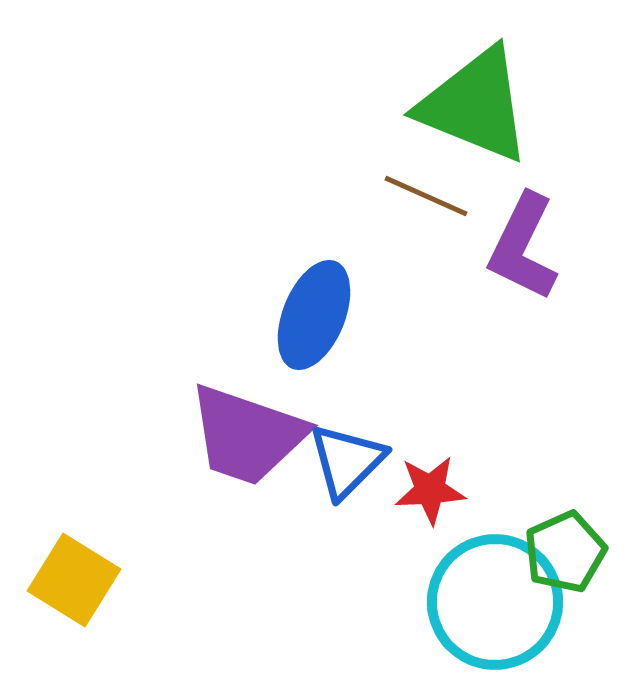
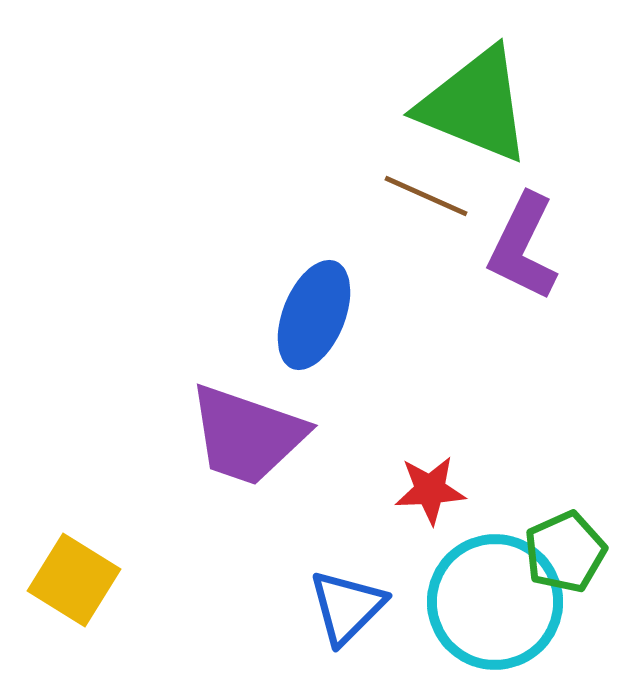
blue triangle: moved 146 px down
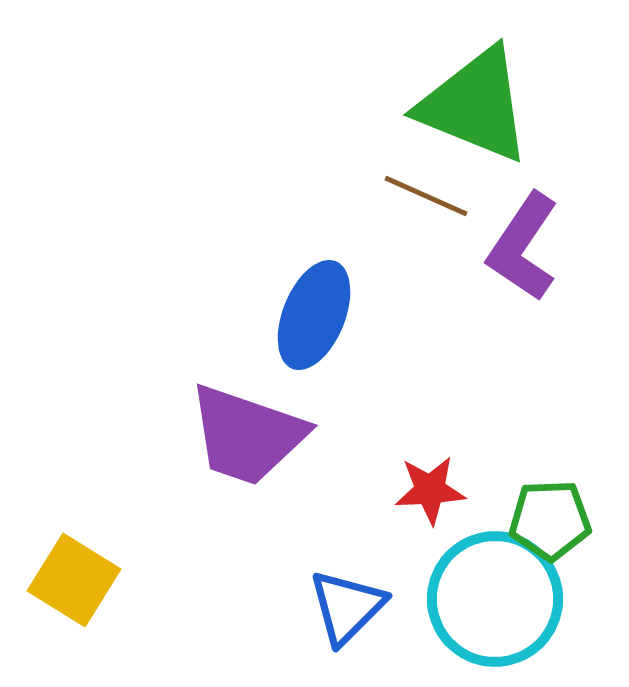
purple L-shape: rotated 8 degrees clockwise
green pentagon: moved 15 px left, 32 px up; rotated 22 degrees clockwise
cyan circle: moved 3 px up
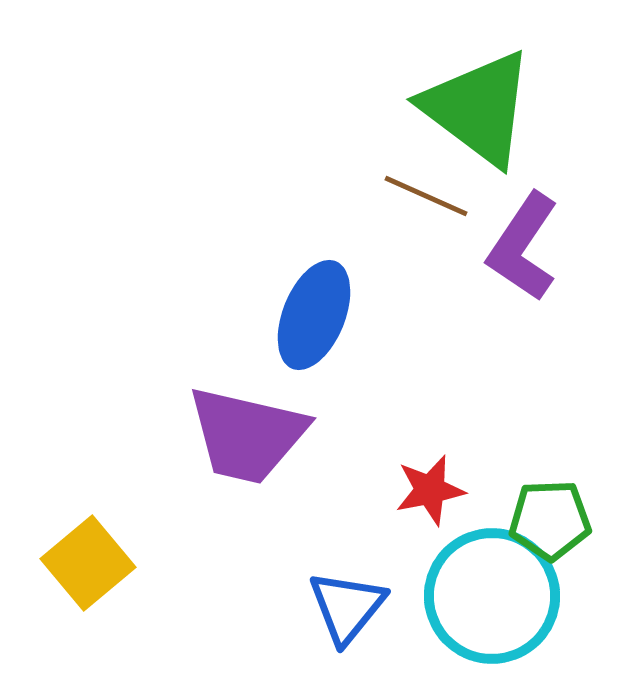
green triangle: moved 3 px right, 3 px down; rotated 15 degrees clockwise
purple trapezoid: rotated 6 degrees counterclockwise
red star: rotated 8 degrees counterclockwise
yellow square: moved 14 px right, 17 px up; rotated 18 degrees clockwise
cyan circle: moved 3 px left, 3 px up
blue triangle: rotated 6 degrees counterclockwise
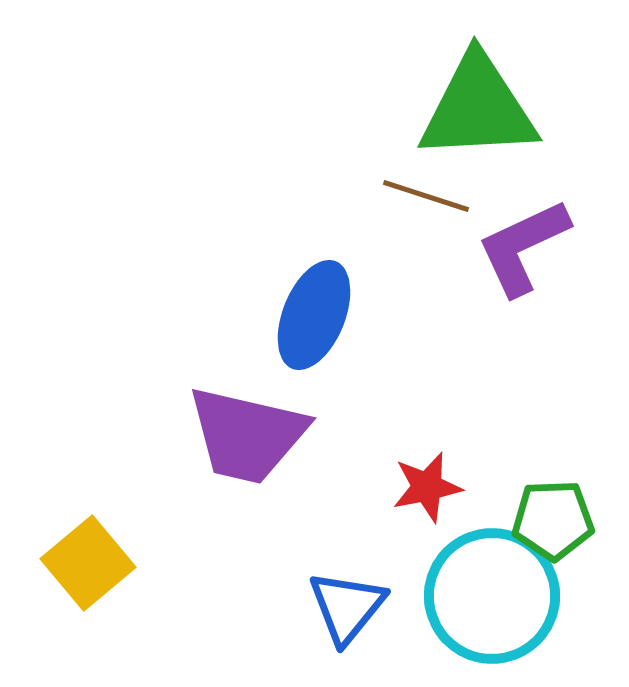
green triangle: rotated 40 degrees counterclockwise
brown line: rotated 6 degrees counterclockwise
purple L-shape: rotated 31 degrees clockwise
red star: moved 3 px left, 3 px up
green pentagon: moved 3 px right
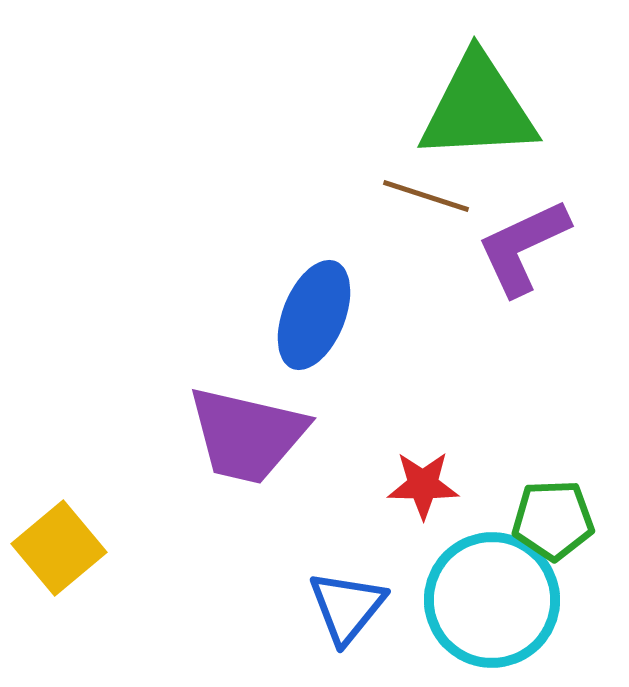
red star: moved 4 px left, 2 px up; rotated 12 degrees clockwise
yellow square: moved 29 px left, 15 px up
cyan circle: moved 4 px down
